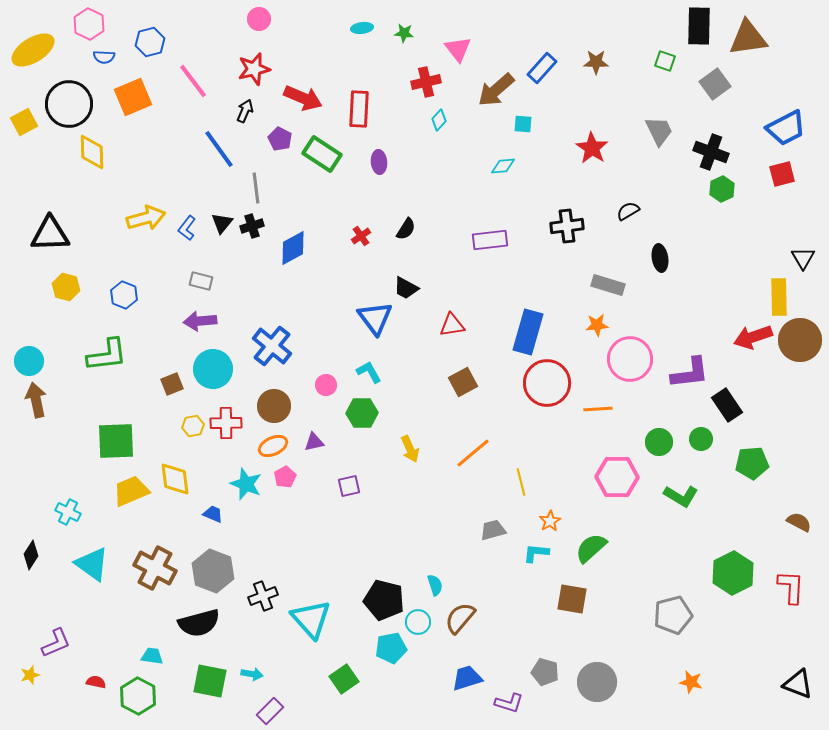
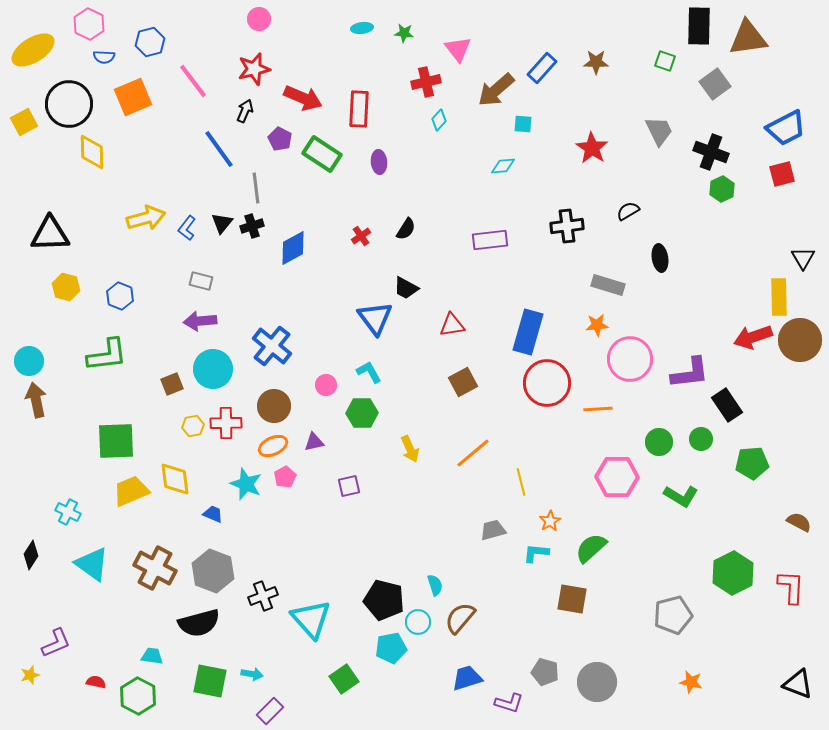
blue hexagon at (124, 295): moved 4 px left, 1 px down
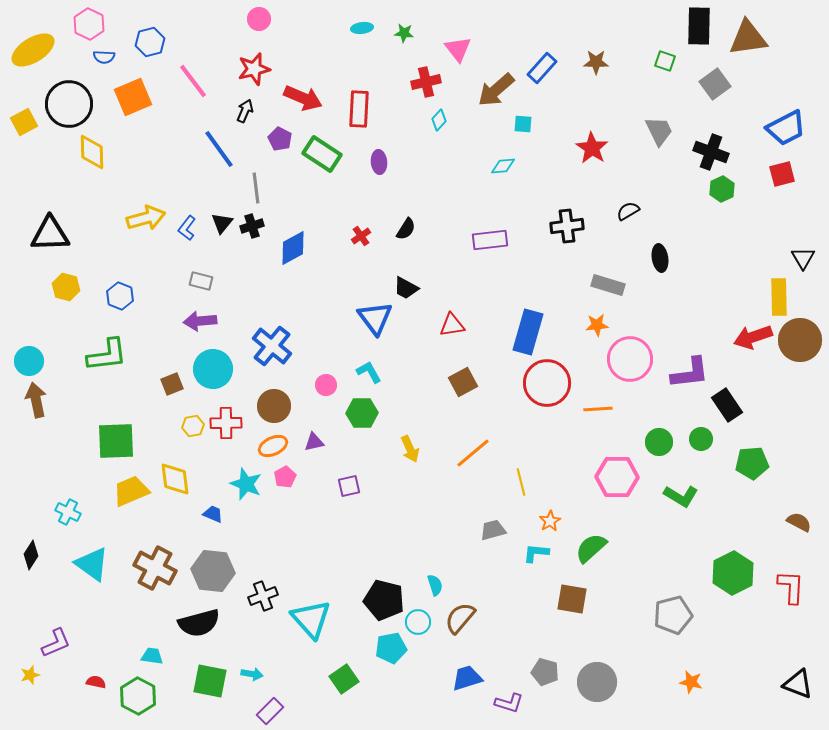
gray hexagon at (213, 571): rotated 15 degrees counterclockwise
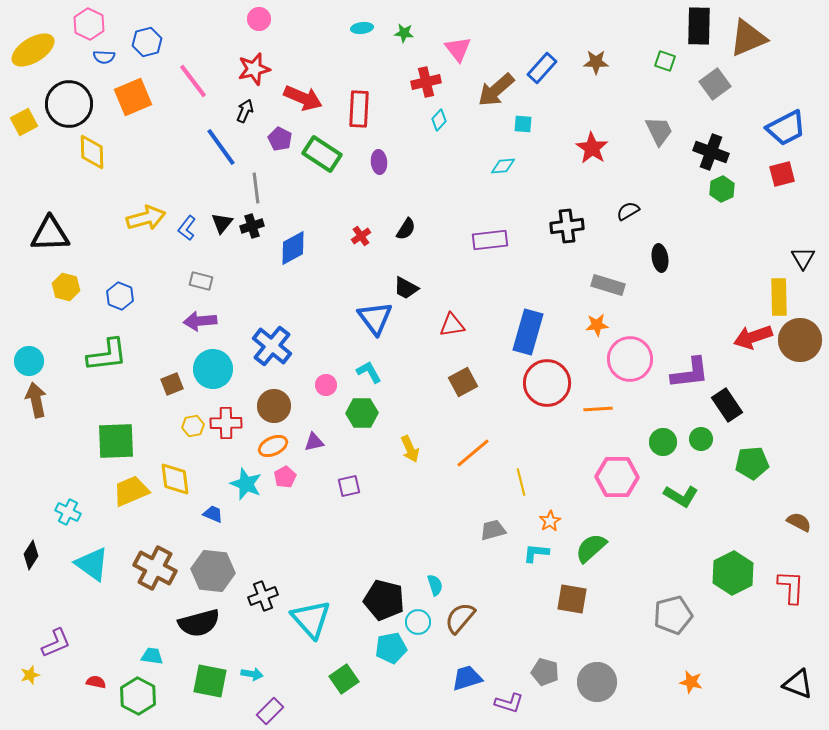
brown triangle at (748, 38): rotated 15 degrees counterclockwise
blue hexagon at (150, 42): moved 3 px left
blue line at (219, 149): moved 2 px right, 2 px up
green circle at (659, 442): moved 4 px right
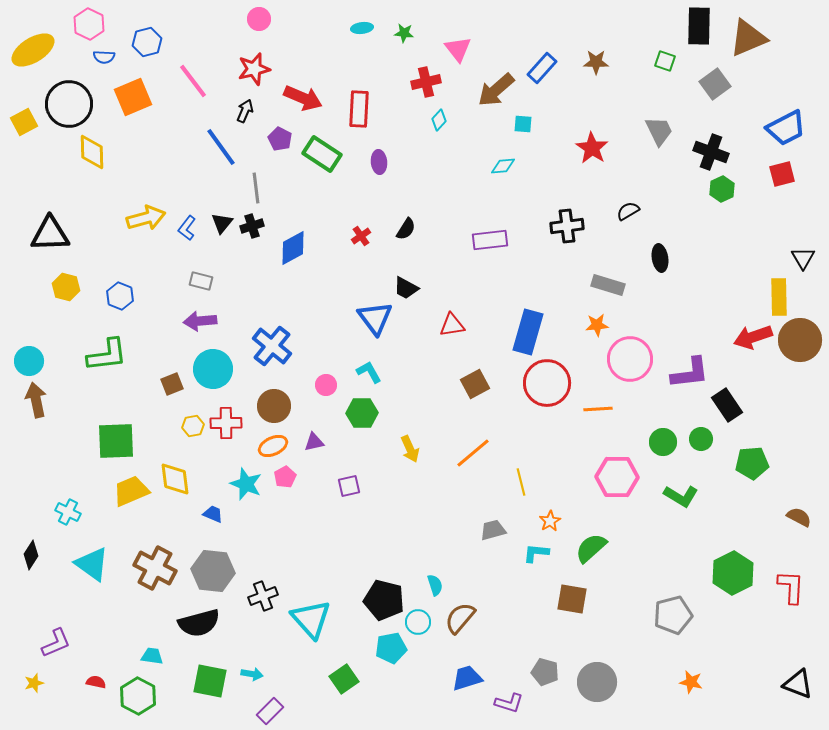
brown square at (463, 382): moved 12 px right, 2 px down
brown semicircle at (799, 522): moved 5 px up
yellow star at (30, 675): moved 4 px right, 8 px down
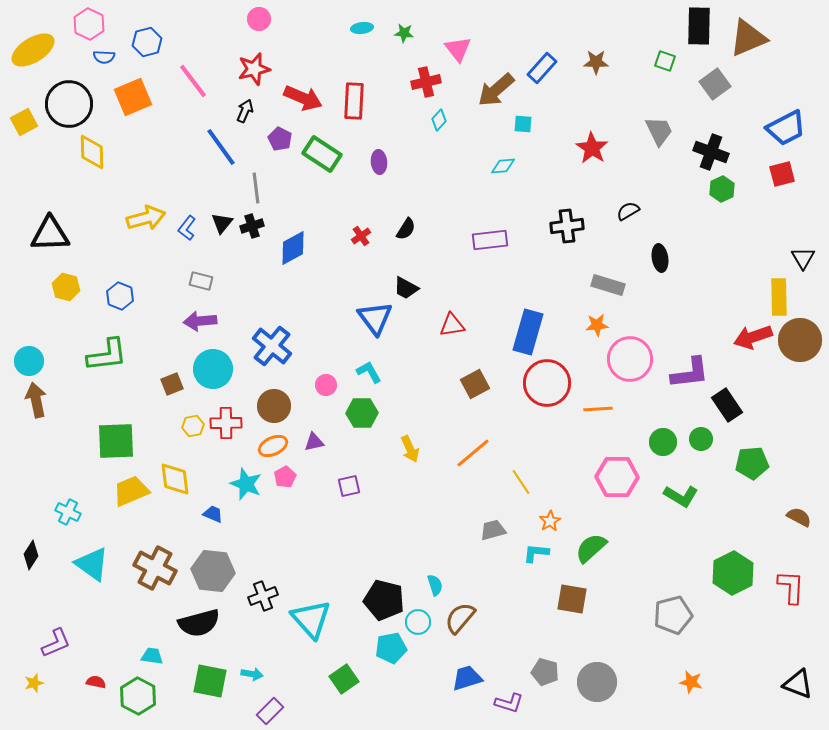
red rectangle at (359, 109): moved 5 px left, 8 px up
yellow line at (521, 482): rotated 20 degrees counterclockwise
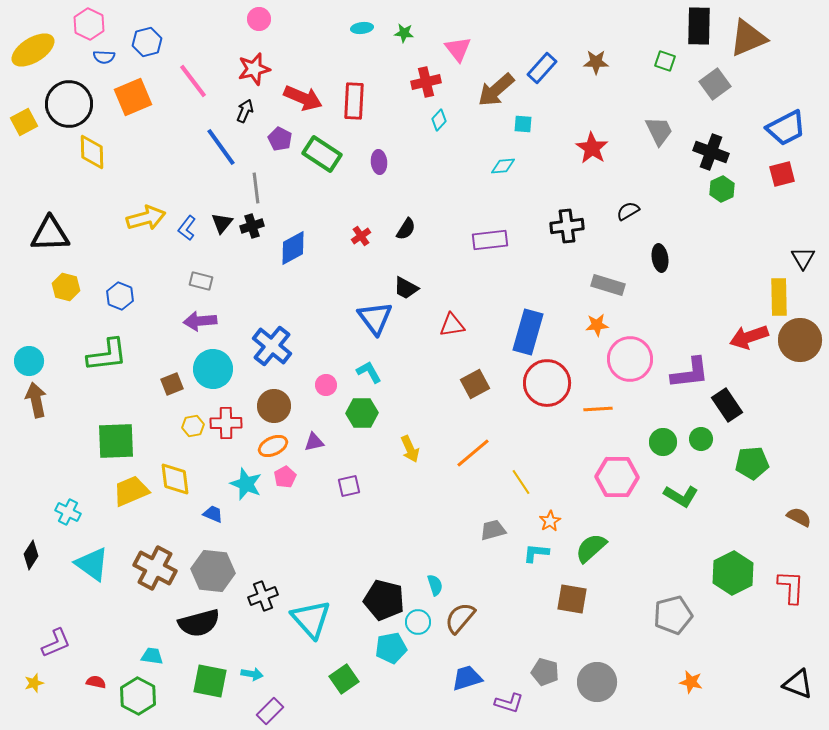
red arrow at (753, 337): moved 4 px left
